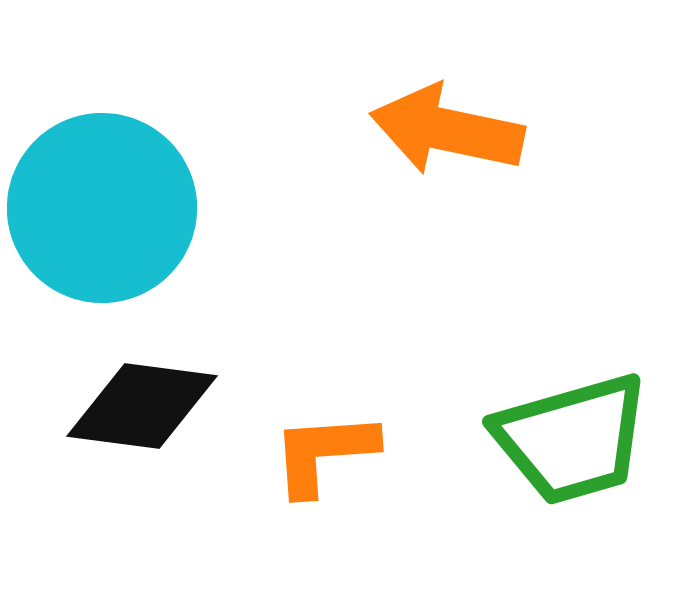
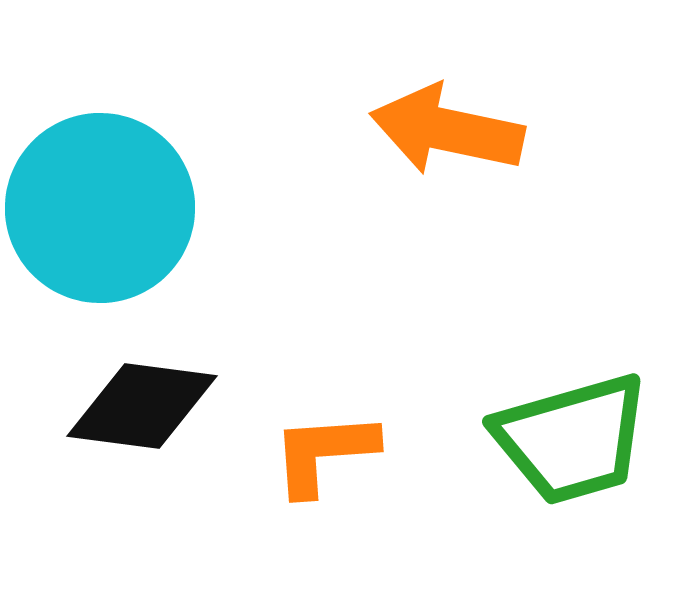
cyan circle: moved 2 px left
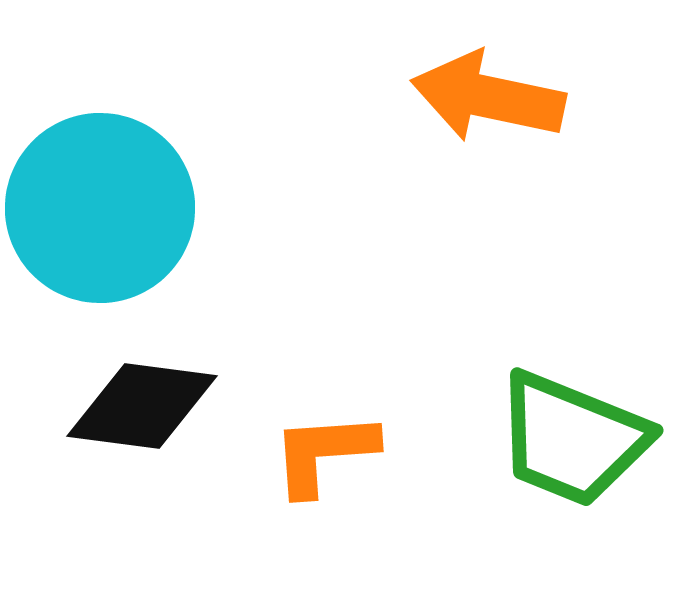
orange arrow: moved 41 px right, 33 px up
green trapezoid: rotated 38 degrees clockwise
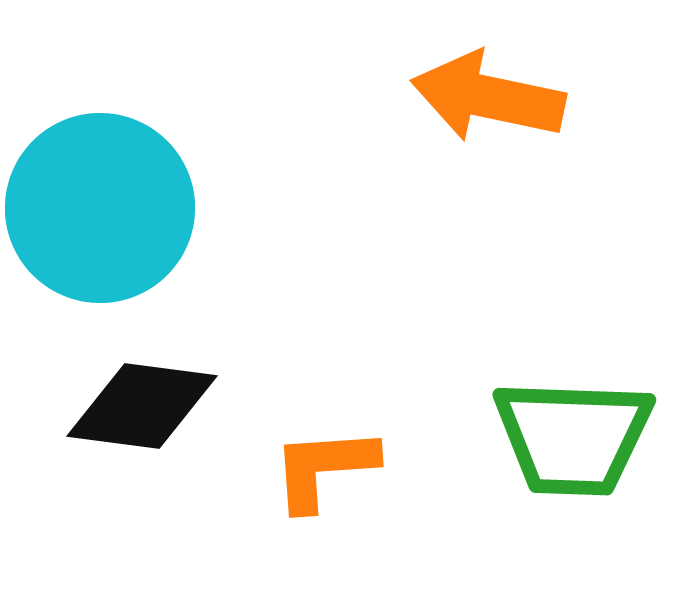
green trapezoid: moved 1 px right, 2 px up; rotated 20 degrees counterclockwise
orange L-shape: moved 15 px down
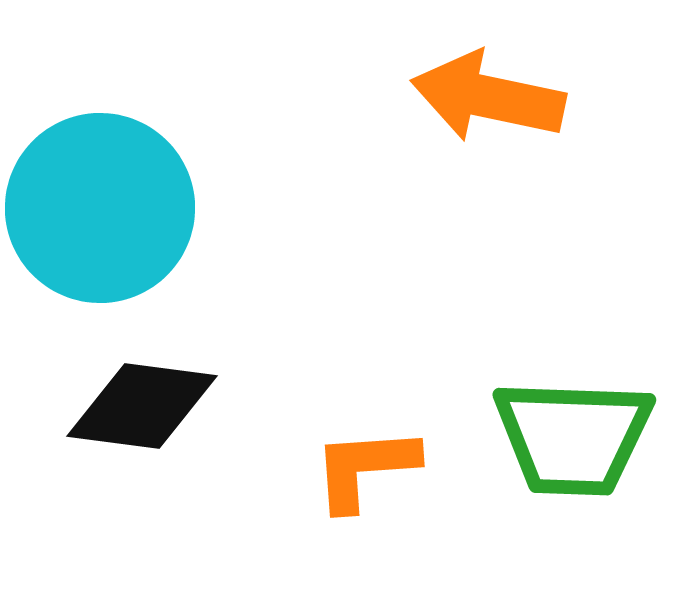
orange L-shape: moved 41 px right
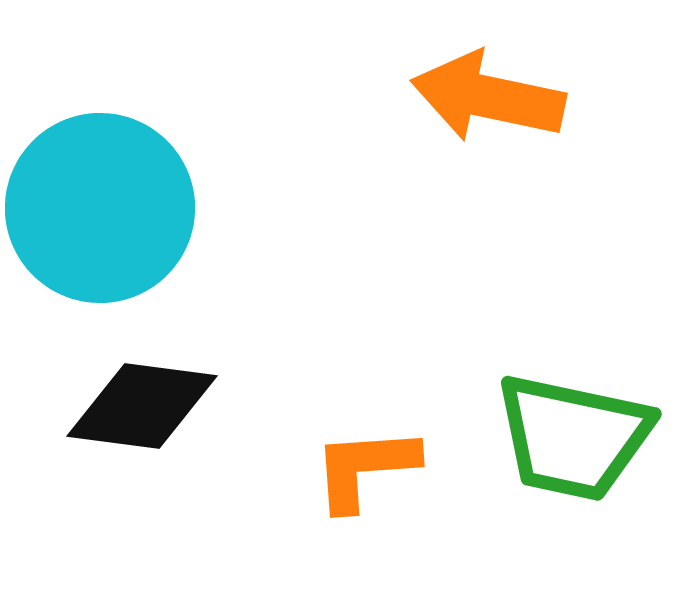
green trapezoid: rotated 10 degrees clockwise
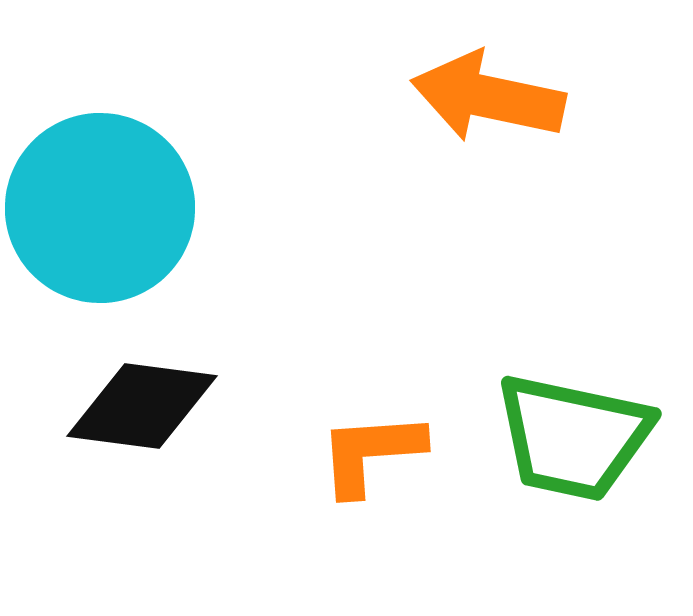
orange L-shape: moved 6 px right, 15 px up
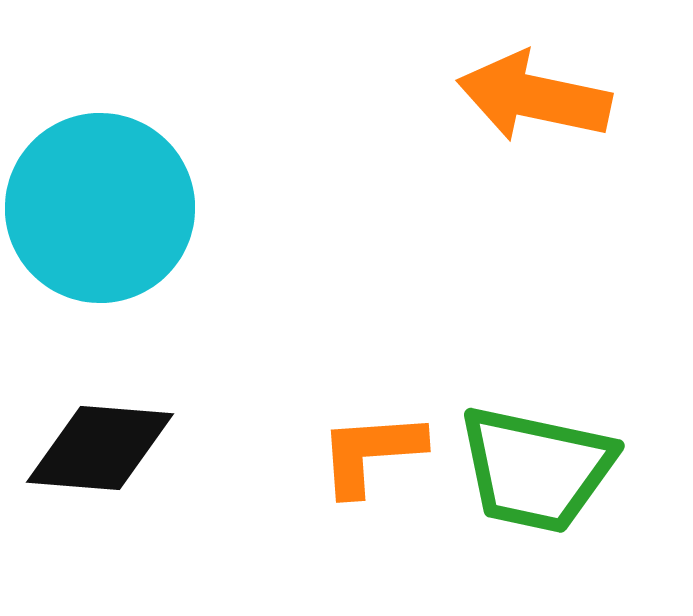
orange arrow: moved 46 px right
black diamond: moved 42 px left, 42 px down; rotated 3 degrees counterclockwise
green trapezoid: moved 37 px left, 32 px down
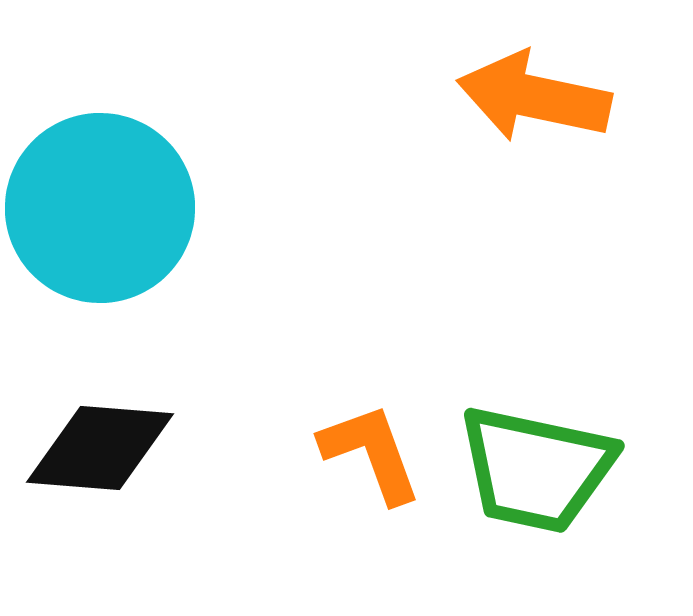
orange L-shape: rotated 74 degrees clockwise
